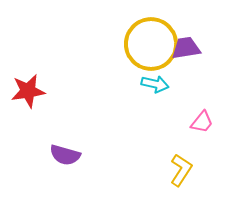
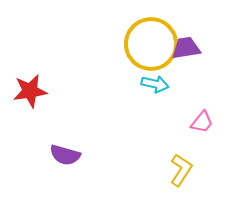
red star: moved 2 px right
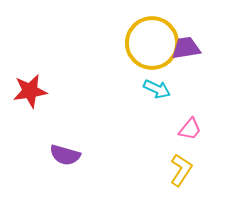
yellow circle: moved 1 px right, 1 px up
cyan arrow: moved 2 px right, 5 px down; rotated 12 degrees clockwise
pink trapezoid: moved 12 px left, 7 px down
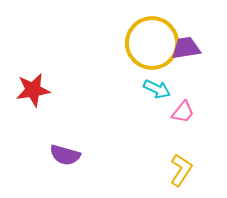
red star: moved 3 px right, 1 px up
pink trapezoid: moved 7 px left, 17 px up
